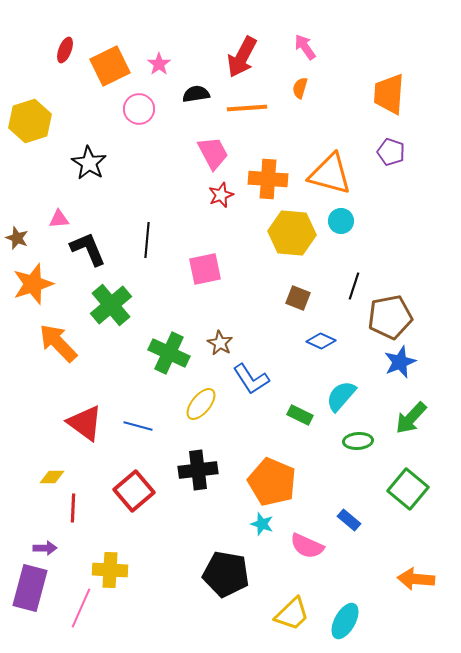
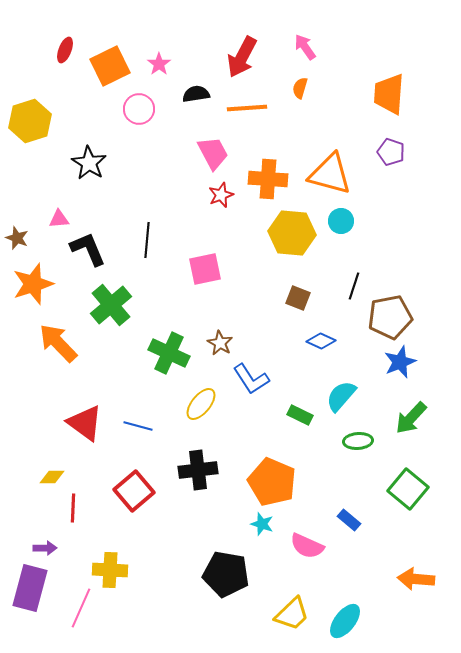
cyan ellipse at (345, 621): rotated 9 degrees clockwise
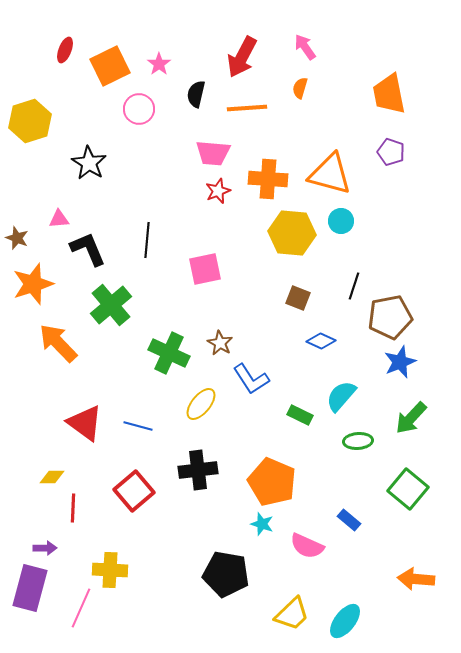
black semicircle at (196, 94): rotated 68 degrees counterclockwise
orange trapezoid at (389, 94): rotated 15 degrees counterclockwise
pink trapezoid at (213, 153): rotated 123 degrees clockwise
red star at (221, 195): moved 3 px left, 4 px up
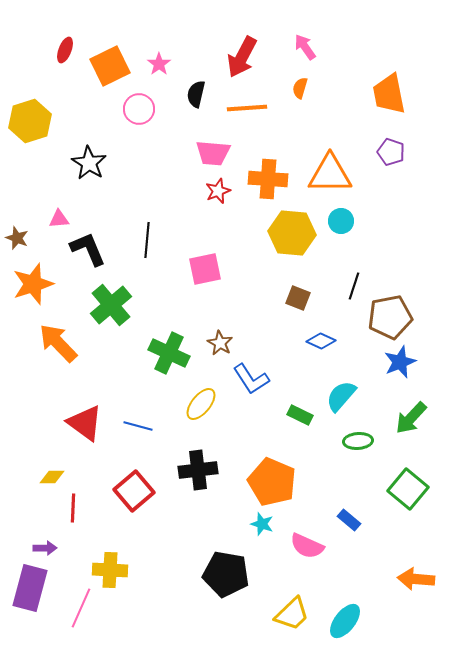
orange triangle at (330, 174): rotated 15 degrees counterclockwise
